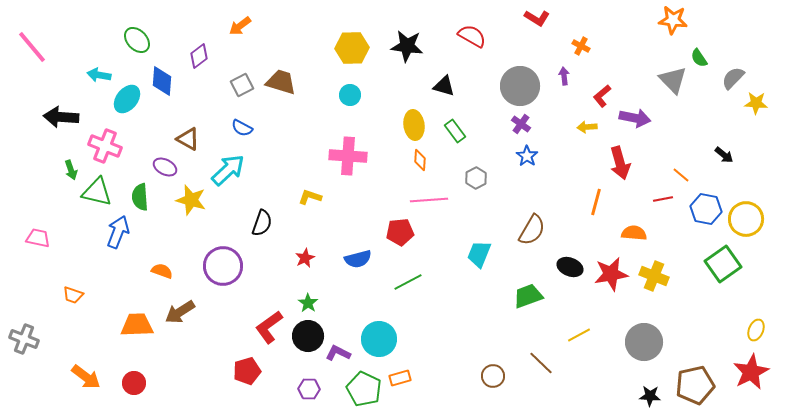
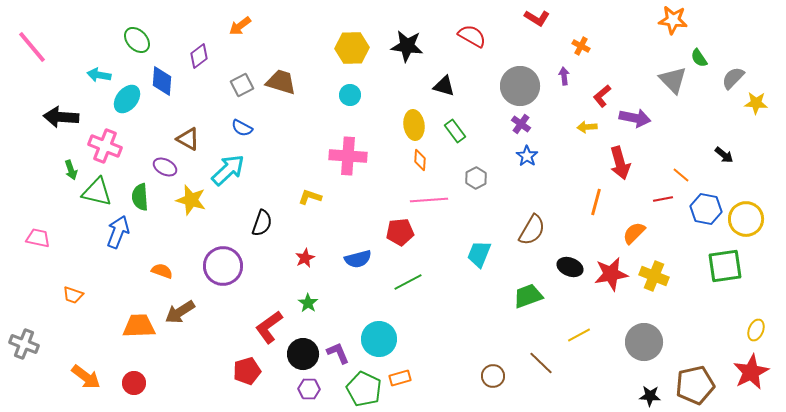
orange semicircle at (634, 233): rotated 50 degrees counterclockwise
green square at (723, 264): moved 2 px right, 2 px down; rotated 27 degrees clockwise
orange trapezoid at (137, 325): moved 2 px right, 1 px down
black circle at (308, 336): moved 5 px left, 18 px down
gray cross at (24, 339): moved 5 px down
purple L-shape at (338, 353): rotated 40 degrees clockwise
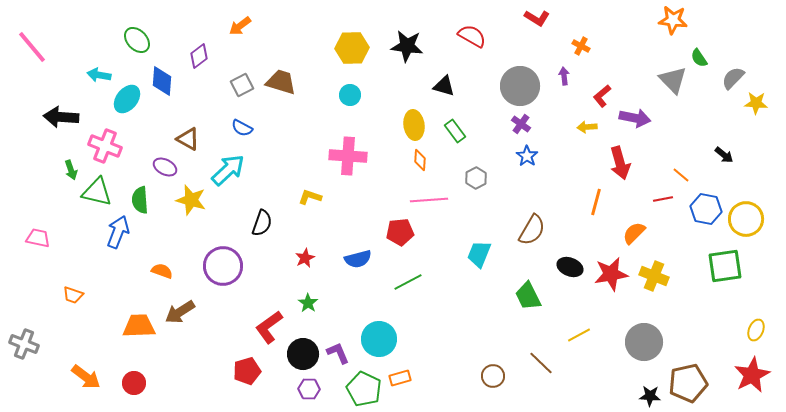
green semicircle at (140, 197): moved 3 px down
green trapezoid at (528, 296): rotated 96 degrees counterclockwise
red star at (751, 372): moved 1 px right, 3 px down
brown pentagon at (695, 385): moved 7 px left, 2 px up
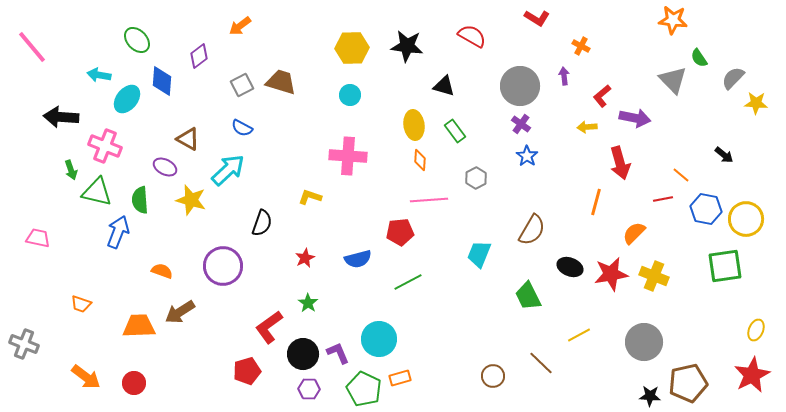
orange trapezoid at (73, 295): moved 8 px right, 9 px down
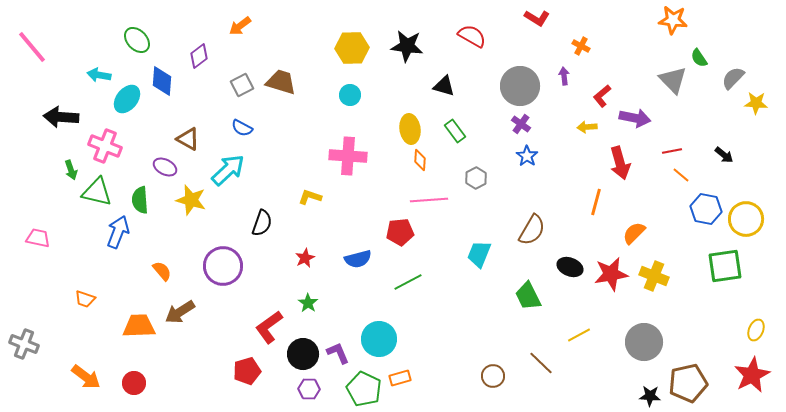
yellow ellipse at (414, 125): moved 4 px left, 4 px down
red line at (663, 199): moved 9 px right, 48 px up
orange semicircle at (162, 271): rotated 30 degrees clockwise
orange trapezoid at (81, 304): moved 4 px right, 5 px up
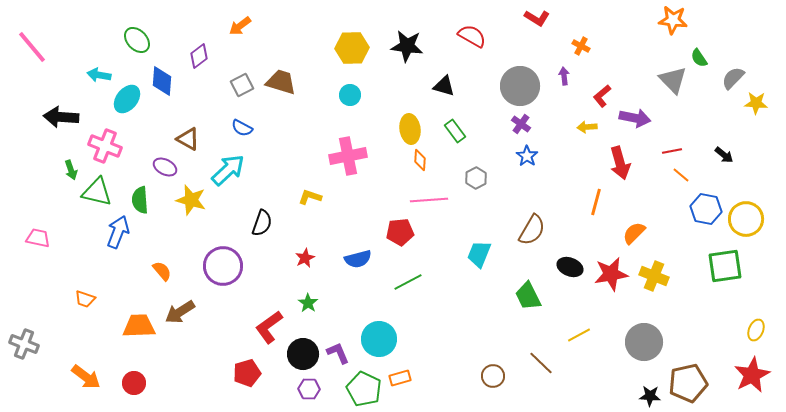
pink cross at (348, 156): rotated 15 degrees counterclockwise
red pentagon at (247, 371): moved 2 px down
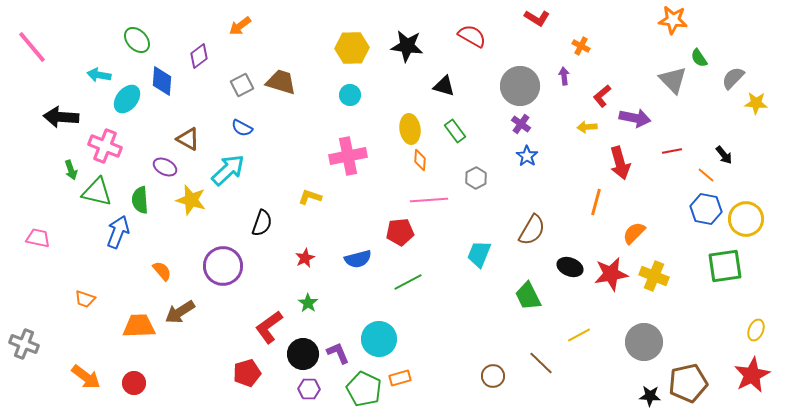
black arrow at (724, 155): rotated 12 degrees clockwise
orange line at (681, 175): moved 25 px right
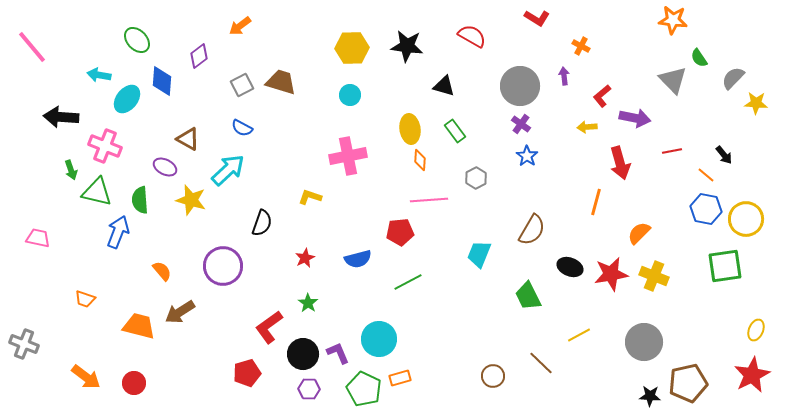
orange semicircle at (634, 233): moved 5 px right
orange trapezoid at (139, 326): rotated 16 degrees clockwise
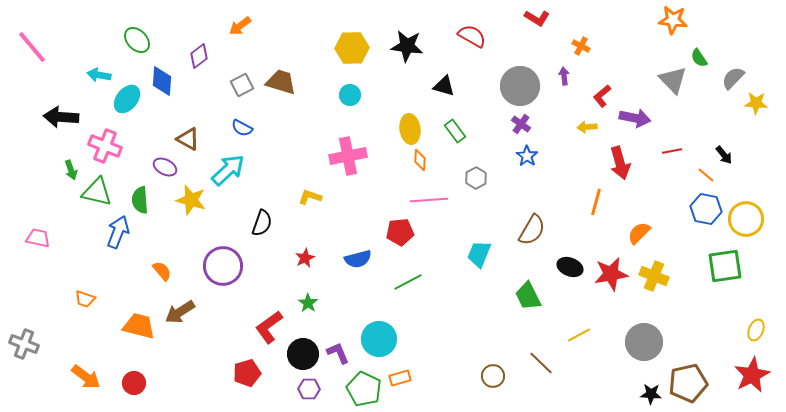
black star at (650, 396): moved 1 px right, 2 px up
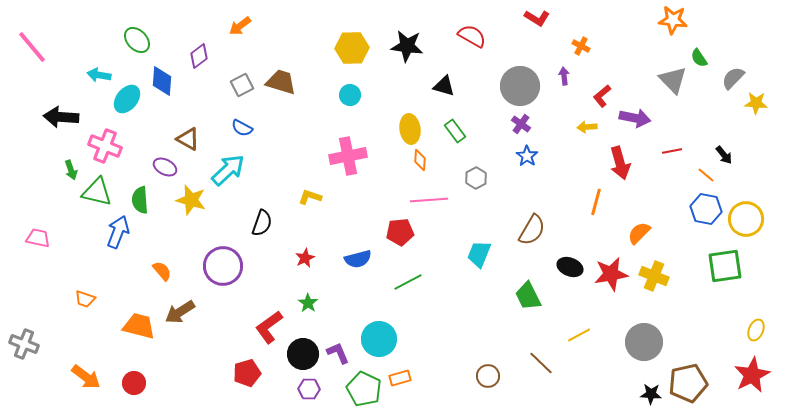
brown circle at (493, 376): moved 5 px left
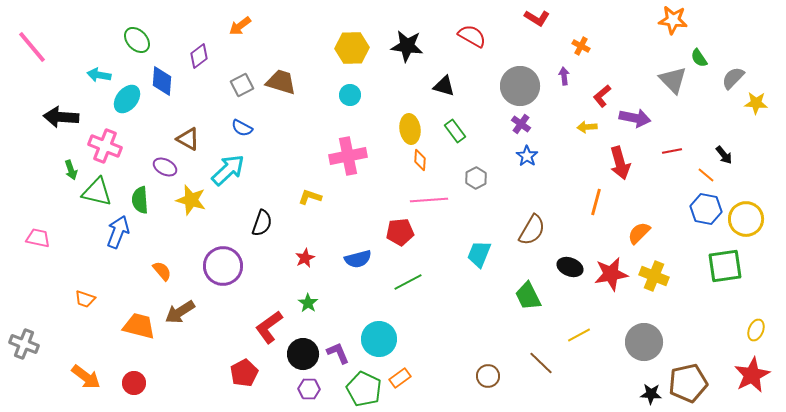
red pentagon at (247, 373): moved 3 px left; rotated 12 degrees counterclockwise
orange rectangle at (400, 378): rotated 20 degrees counterclockwise
